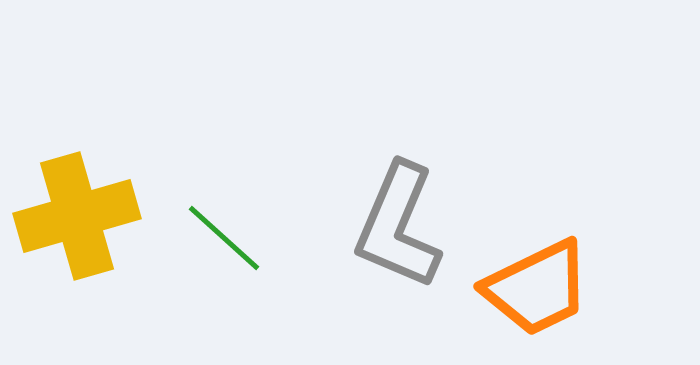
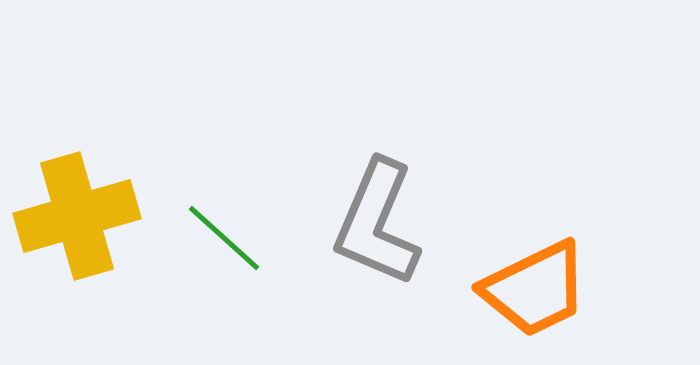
gray L-shape: moved 21 px left, 3 px up
orange trapezoid: moved 2 px left, 1 px down
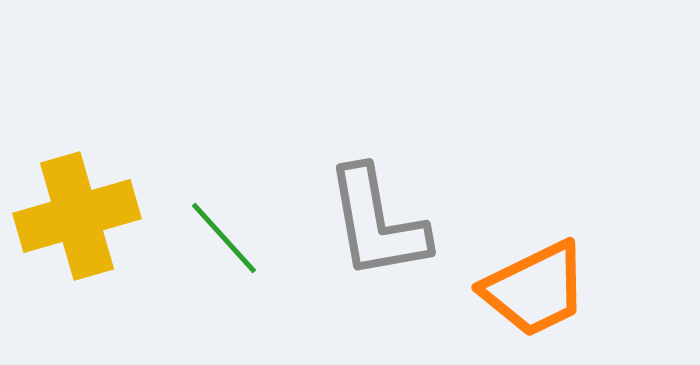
gray L-shape: rotated 33 degrees counterclockwise
green line: rotated 6 degrees clockwise
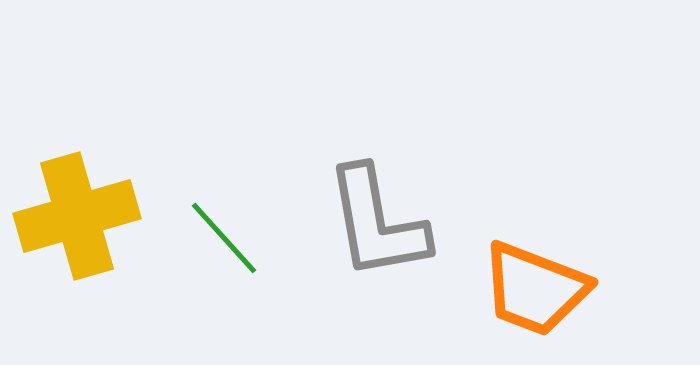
orange trapezoid: rotated 47 degrees clockwise
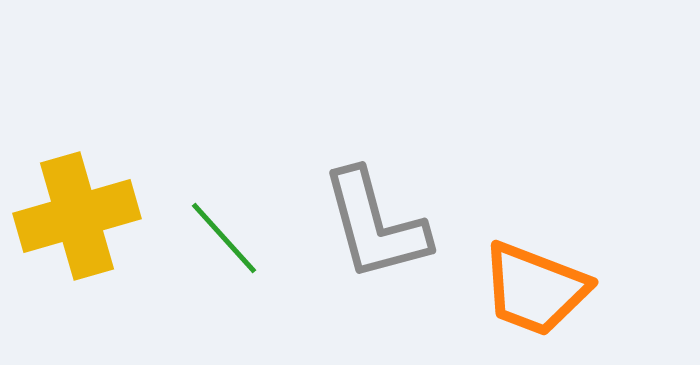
gray L-shape: moved 2 px left, 2 px down; rotated 5 degrees counterclockwise
